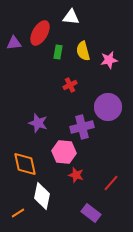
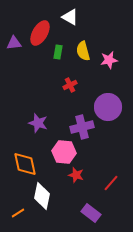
white triangle: moved 1 px left; rotated 24 degrees clockwise
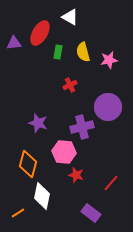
yellow semicircle: moved 1 px down
orange diamond: moved 3 px right; rotated 28 degrees clockwise
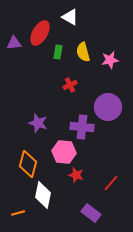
pink star: moved 1 px right
purple cross: rotated 20 degrees clockwise
white diamond: moved 1 px right, 1 px up
orange line: rotated 16 degrees clockwise
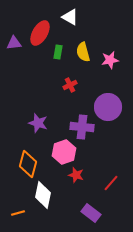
pink hexagon: rotated 25 degrees counterclockwise
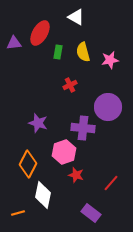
white triangle: moved 6 px right
purple cross: moved 1 px right, 1 px down
orange diamond: rotated 12 degrees clockwise
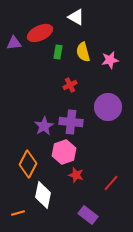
red ellipse: rotated 35 degrees clockwise
purple star: moved 6 px right, 3 px down; rotated 24 degrees clockwise
purple cross: moved 12 px left, 6 px up
purple rectangle: moved 3 px left, 2 px down
